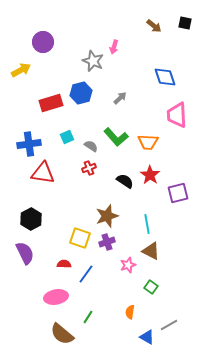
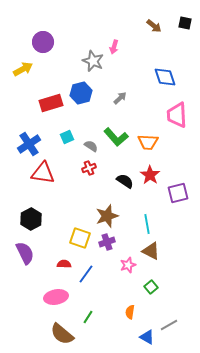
yellow arrow: moved 2 px right, 1 px up
blue cross: rotated 25 degrees counterclockwise
green square: rotated 16 degrees clockwise
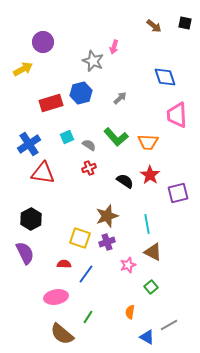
gray semicircle: moved 2 px left, 1 px up
brown triangle: moved 2 px right, 1 px down
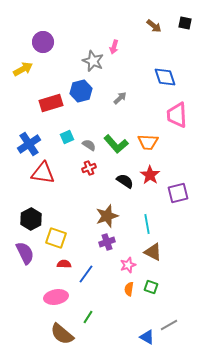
blue hexagon: moved 2 px up
green L-shape: moved 7 px down
yellow square: moved 24 px left
green square: rotated 32 degrees counterclockwise
orange semicircle: moved 1 px left, 23 px up
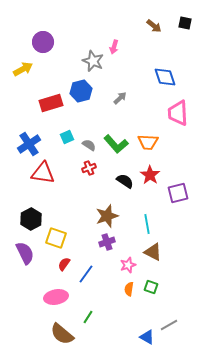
pink trapezoid: moved 1 px right, 2 px up
red semicircle: rotated 56 degrees counterclockwise
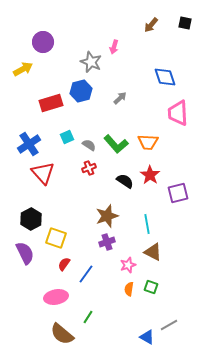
brown arrow: moved 3 px left, 1 px up; rotated 91 degrees clockwise
gray star: moved 2 px left, 1 px down
red triangle: rotated 40 degrees clockwise
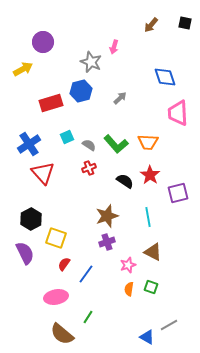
cyan line: moved 1 px right, 7 px up
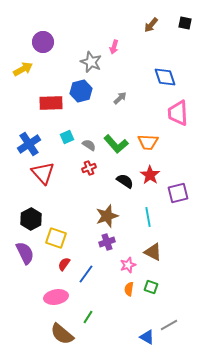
red rectangle: rotated 15 degrees clockwise
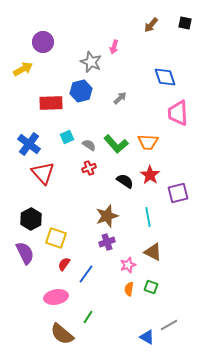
blue cross: rotated 20 degrees counterclockwise
